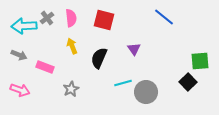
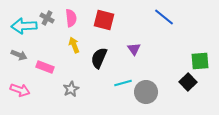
gray cross: rotated 24 degrees counterclockwise
yellow arrow: moved 2 px right, 1 px up
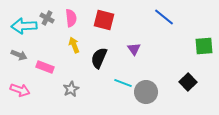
green square: moved 4 px right, 15 px up
cyan line: rotated 36 degrees clockwise
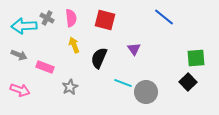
red square: moved 1 px right
green square: moved 8 px left, 12 px down
gray star: moved 1 px left, 2 px up
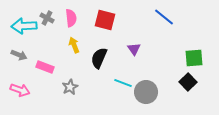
green square: moved 2 px left
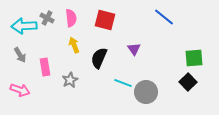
gray arrow: moved 1 px right; rotated 35 degrees clockwise
pink rectangle: rotated 60 degrees clockwise
gray star: moved 7 px up
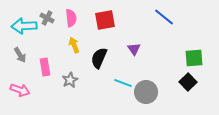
red square: rotated 25 degrees counterclockwise
